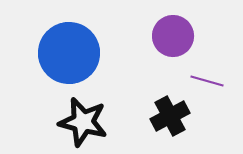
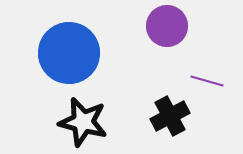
purple circle: moved 6 px left, 10 px up
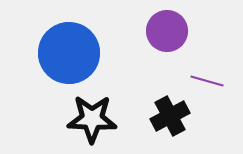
purple circle: moved 5 px down
black star: moved 9 px right, 3 px up; rotated 12 degrees counterclockwise
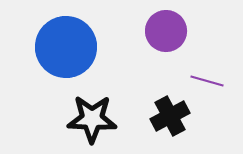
purple circle: moved 1 px left
blue circle: moved 3 px left, 6 px up
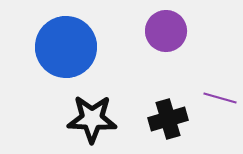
purple line: moved 13 px right, 17 px down
black cross: moved 2 px left, 3 px down; rotated 12 degrees clockwise
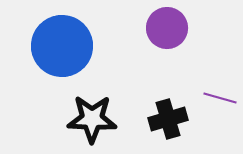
purple circle: moved 1 px right, 3 px up
blue circle: moved 4 px left, 1 px up
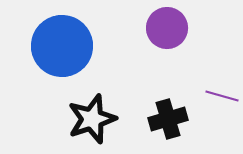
purple line: moved 2 px right, 2 px up
black star: rotated 21 degrees counterclockwise
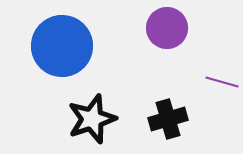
purple line: moved 14 px up
